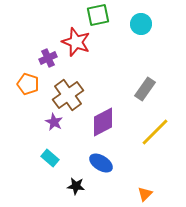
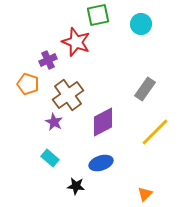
purple cross: moved 2 px down
blue ellipse: rotated 50 degrees counterclockwise
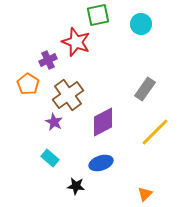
orange pentagon: rotated 15 degrees clockwise
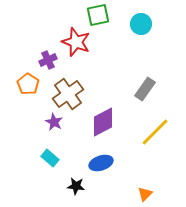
brown cross: moved 1 px up
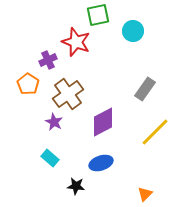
cyan circle: moved 8 px left, 7 px down
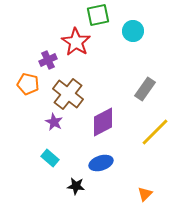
red star: rotated 12 degrees clockwise
orange pentagon: rotated 20 degrees counterclockwise
brown cross: rotated 16 degrees counterclockwise
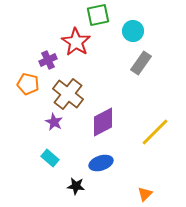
gray rectangle: moved 4 px left, 26 px up
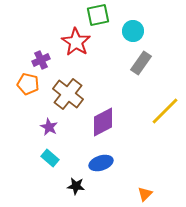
purple cross: moved 7 px left
purple star: moved 5 px left, 5 px down
yellow line: moved 10 px right, 21 px up
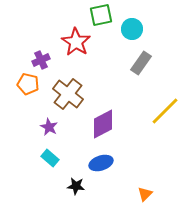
green square: moved 3 px right
cyan circle: moved 1 px left, 2 px up
purple diamond: moved 2 px down
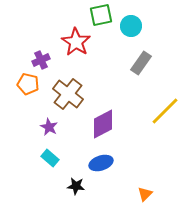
cyan circle: moved 1 px left, 3 px up
